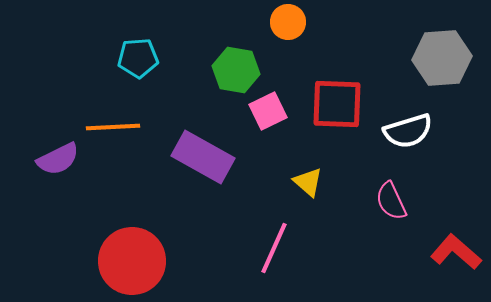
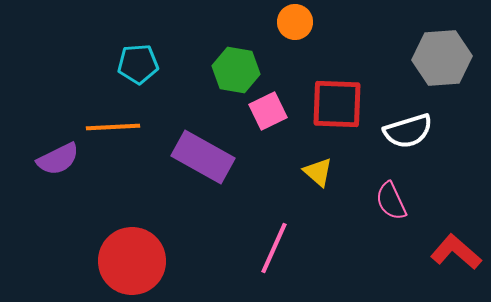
orange circle: moved 7 px right
cyan pentagon: moved 6 px down
yellow triangle: moved 10 px right, 10 px up
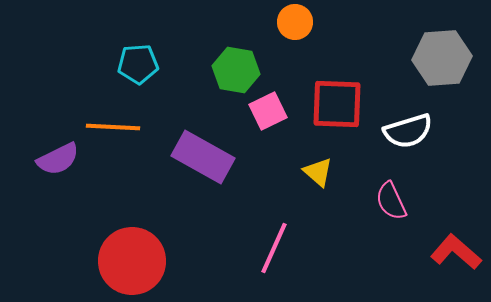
orange line: rotated 6 degrees clockwise
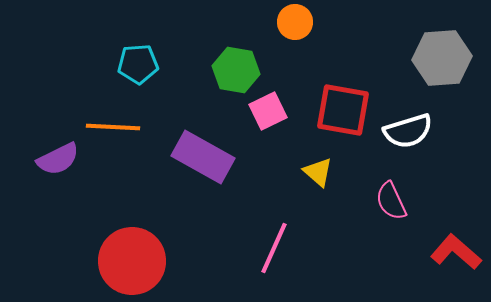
red square: moved 6 px right, 6 px down; rotated 8 degrees clockwise
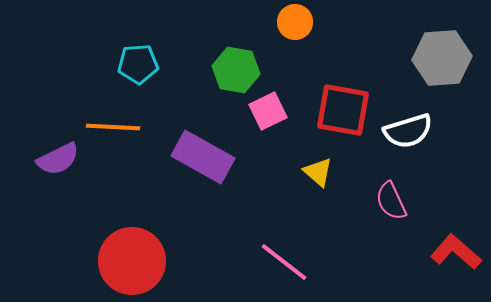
pink line: moved 10 px right, 14 px down; rotated 76 degrees counterclockwise
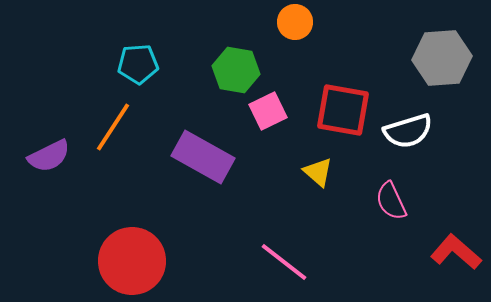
orange line: rotated 60 degrees counterclockwise
purple semicircle: moved 9 px left, 3 px up
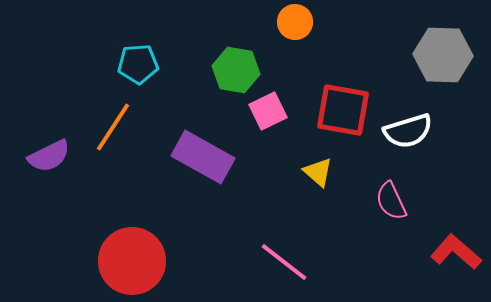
gray hexagon: moved 1 px right, 3 px up; rotated 6 degrees clockwise
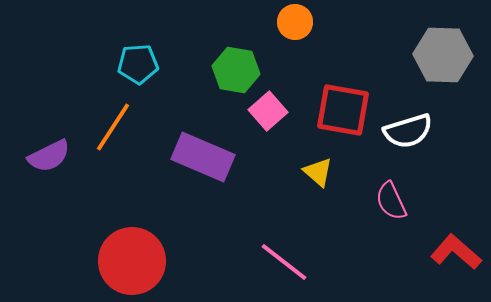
pink square: rotated 15 degrees counterclockwise
purple rectangle: rotated 6 degrees counterclockwise
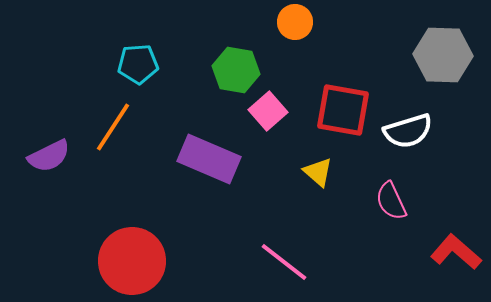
purple rectangle: moved 6 px right, 2 px down
